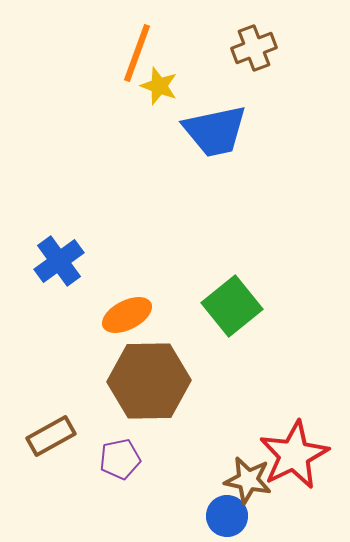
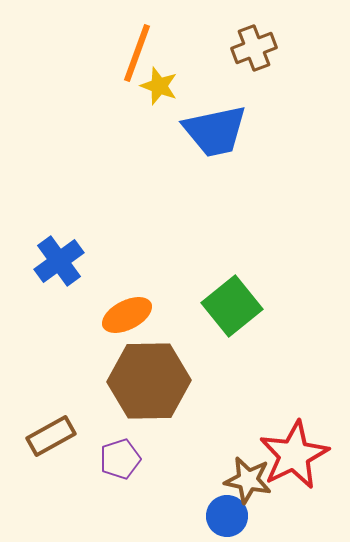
purple pentagon: rotated 6 degrees counterclockwise
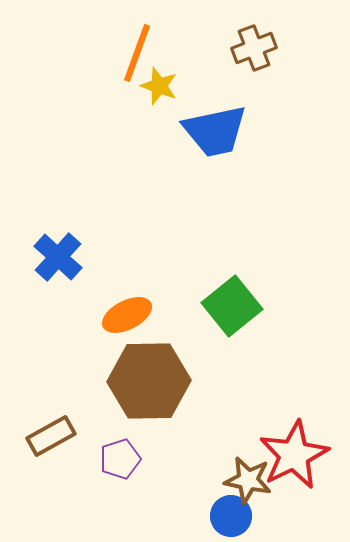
blue cross: moved 1 px left, 4 px up; rotated 12 degrees counterclockwise
blue circle: moved 4 px right
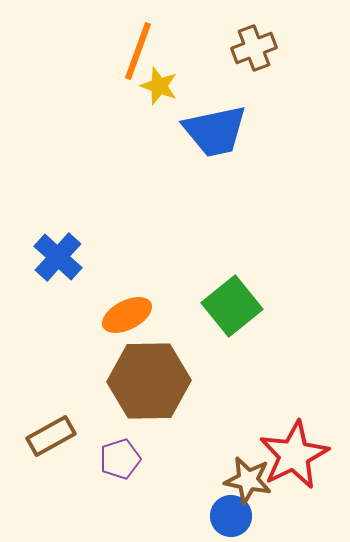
orange line: moved 1 px right, 2 px up
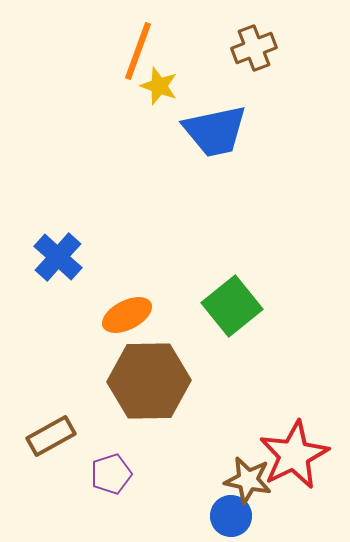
purple pentagon: moved 9 px left, 15 px down
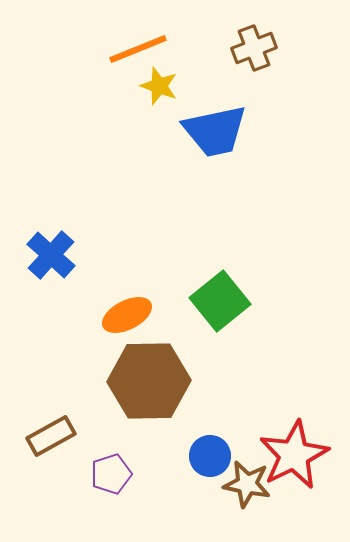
orange line: moved 2 px up; rotated 48 degrees clockwise
blue cross: moved 7 px left, 2 px up
green square: moved 12 px left, 5 px up
brown star: moved 1 px left, 4 px down
blue circle: moved 21 px left, 60 px up
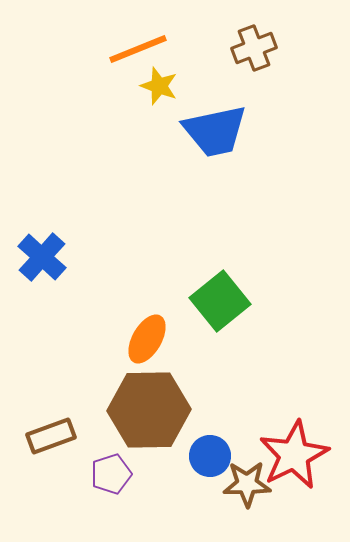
blue cross: moved 9 px left, 2 px down
orange ellipse: moved 20 px right, 24 px down; rotated 33 degrees counterclockwise
brown hexagon: moved 29 px down
brown rectangle: rotated 9 degrees clockwise
brown star: rotated 12 degrees counterclockwise
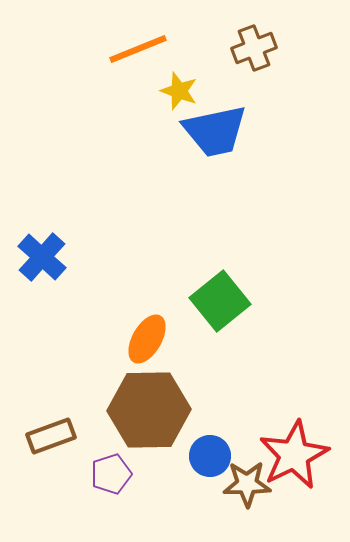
yellow star: moved 20 px right, 5 px down
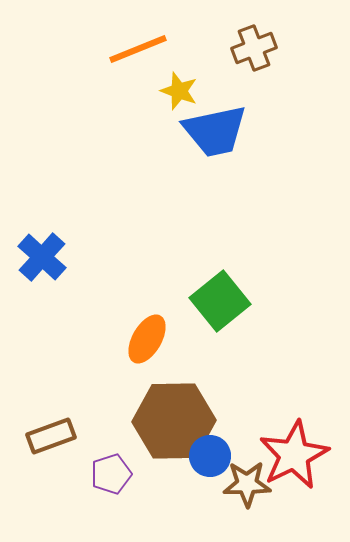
brown hexagon: moved 25 px right, 11 px down
